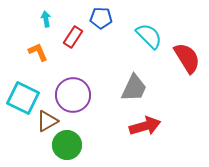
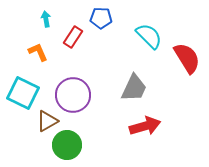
cyan square: moved 5 px up
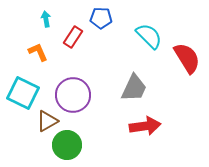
red arrow: rotated 8 degrees clockwise
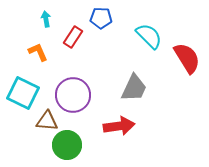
brown triangle: rotated 35 degrees clockwise
red arrow: moved 26 px left
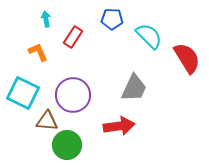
blue pentagon: moved 11 px right, 1 px down
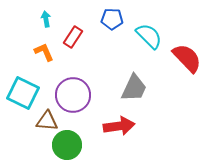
orange L-shape: moved 6 px right
red semicircle: rotated 12 degrees counterclockwise
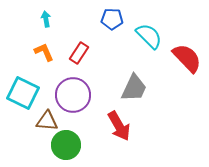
red rectangle: moved 6 px right, 16 px down
red arrow: rotated 68 degrees clockwise
green circle: moved 1 px left
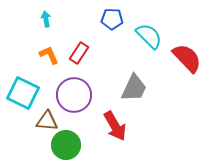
orange L-shape: moved 5 px right, 3 px down
purple circle: moved 1 px right
red arrow: moved 4 px left
